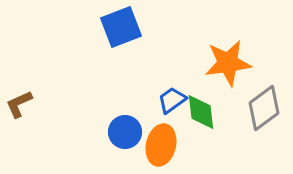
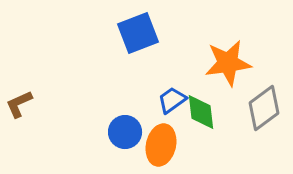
blue square: moved 17 px right, 6 px down
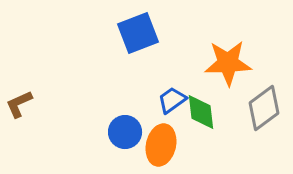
orange star: rotated 6 degrees clockwise
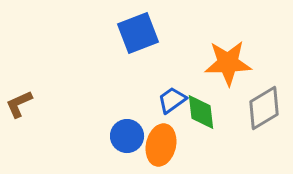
gray diamond: rotated 6 degrees clockwise
blue circle: moved 2 px right, 4 px down
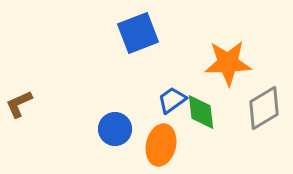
blue circle: moved 12 px left, 7 px up
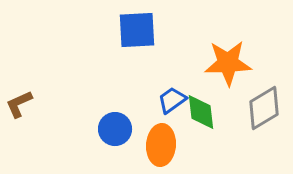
blue square: moved 1 px left, 3 px up; rotated 18 degrees clockwise
orange ellipse: rotated 9 degrees counterclockwise
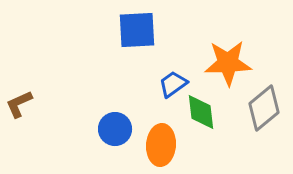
blue trapezoid: moved 1 px right, 16 px up
gray diamond: rotated 9 degrees counterclockwise
